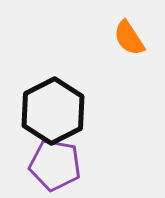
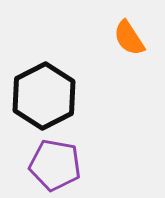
black hexagon: moved 9 px left, 15 px up
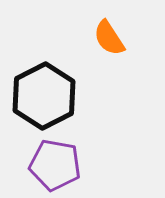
orange semicircle: moved 20 px left
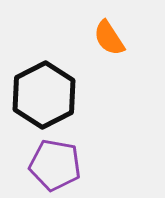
black hexagon: moved 1 px up
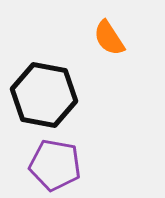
black hexagon: rotated 22 degrees counterclockwise
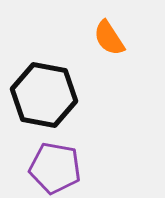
purple pentagon: moved 3 px down
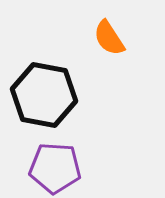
purple pentagon: rotated 6 degrees counterclockwise
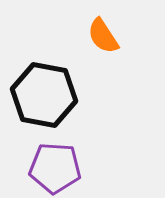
orange semicircle: moved 6 px left, 2 px up
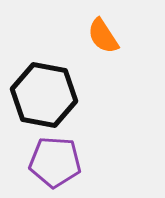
purple pentagon: moved 6 px up
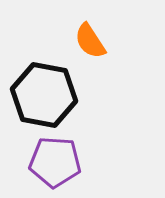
orange semicircle: moved 13 px left, 5 px down
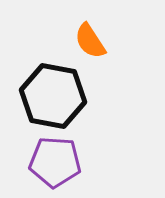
black hexagon: moved 9 px right, 1 px down
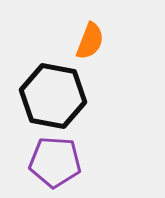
orange semicircle: rotated 126 degrees counterclockwise
